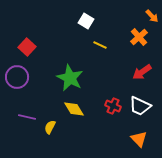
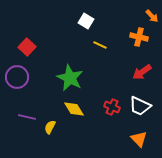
orange cross: rotated 36 degrees counterclockwise
red cross: moved 1 px left, 1 px down
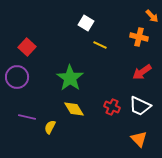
white square: moved 2 px down
green star: rotated 8 degrees clockwise
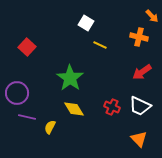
purple circle: moved 16 px down
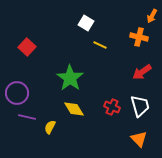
orange arrow: rotated 72 degrees clockwise
white trapezoid: rotated 130 degrees counterclockwise
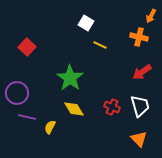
orange arrow: moved 1 px left
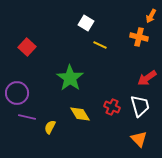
red arrow: moved 5 px right, 6 px down
yellow diamond: moved 6 px right, 5 px down
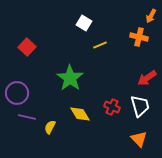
white square: moved 2 px left
yellow line: rotated 48 degrees counterclockwise
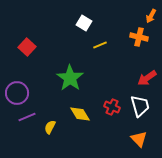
purple line: rotated 36 degrees counterclockwise
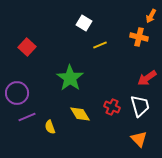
yellow semicircle: rotated 48 degrees counterclockwise
